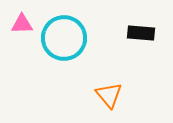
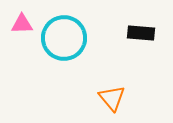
orange triangle: moved 3 px right, 3 px down
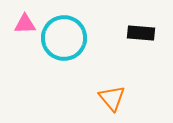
pink triangle: moved 3 px right
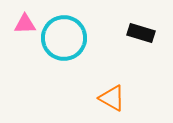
black rectangle: rotated 12 degrees clockwise
orange triangle: rotated 20 degrees counterclockwise
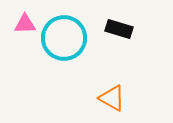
black rectangle: moved 22 px left, 4 px up
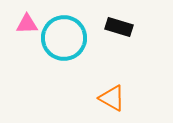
pink triangle: moved 2 px right
black rectangle: moved 2 px up
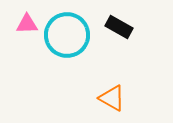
black rectangle: rotated 12 degrees clockwise
cyan circle: moved 3 px right, 3 px up
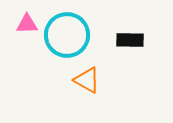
black rectangle: moved 11 px right, 13 px down; rotated 28 degrees counterclockwise
orange triangle: moved 25 px left, 18 px up
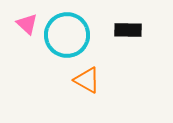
pink triangle: rotated 45 degrees clockwise
black rectangle: moved 2 px left, 10 px up
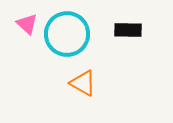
cyan circle: moved 1 px up
orange triangle: moved 4 px left, 3 px down
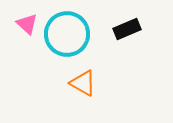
black rectangle: moved 1 px left, 1 px up; rotated 24 degrees counterclockwise
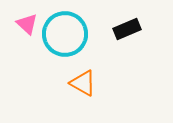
cyan circle: moved 2 px left
